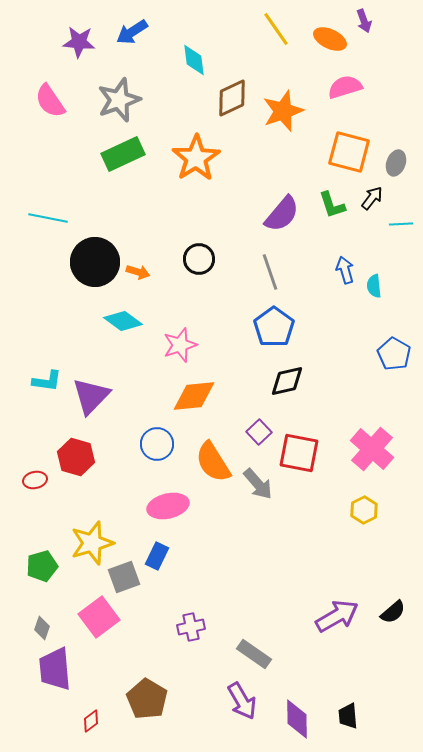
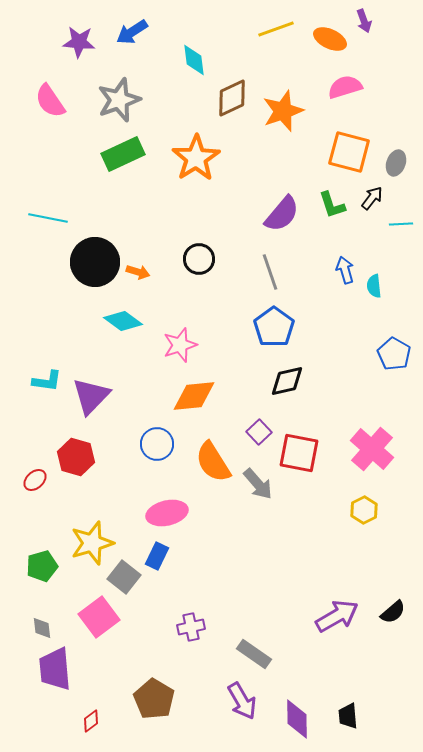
yellow line at (276, 29): rotated 75 degrees counterclockwise
red ellipse at (35, 480): rotated 30 degrees counterclockwise
pink ellipse at (168, 506): moved 1 px left, 7 px down
gray square at (124, 577): rotated 32 degrees counterclockwise
gray diamond at (42, 628): rotated 25 degrees counterclockwise
brown pentagon at (147, 699): moved 7 px right
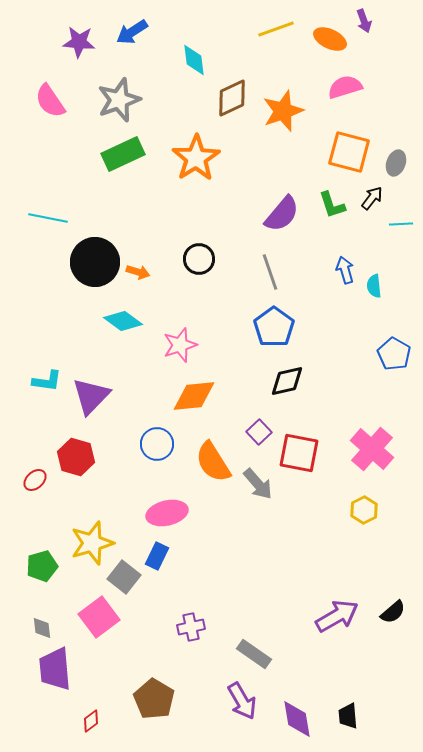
purple diamond at (297, 719): rotated 9 degrees counterclockwise
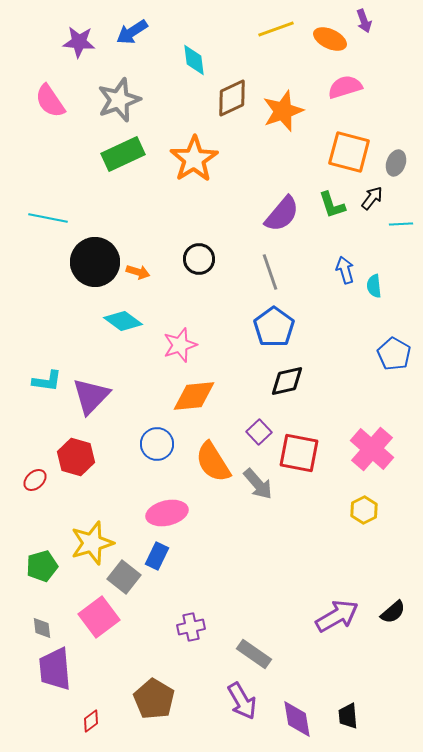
orange star at (196, 158): moved 2 px left, 1 px down
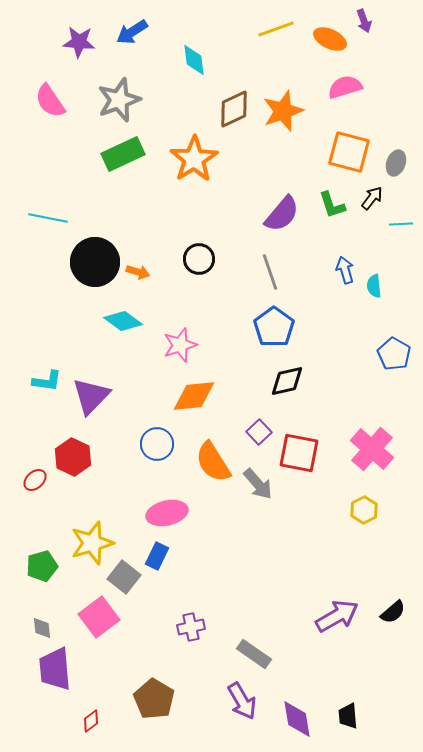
brown diamond at (232, 98): moved 2 px right, 11 px down
red hexagon at (76, 457): moved 3 px left; rotated 9 degrees clockwise
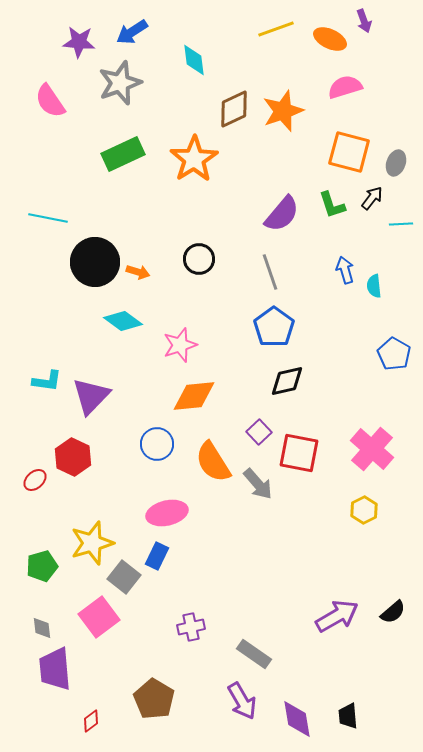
gray star at (119, 100): moved 1 px right, 17 px up
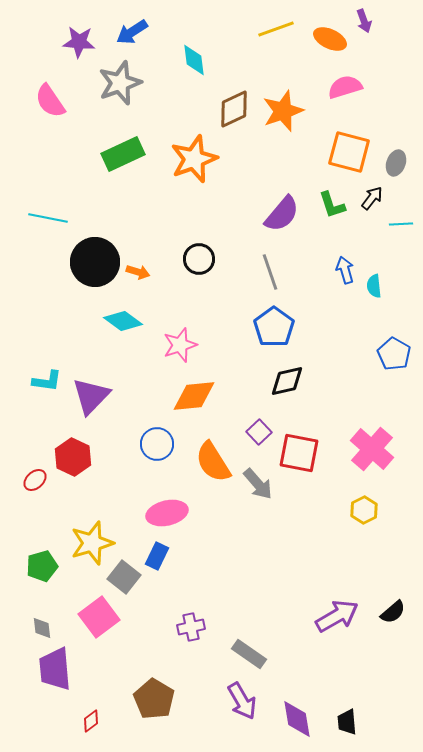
orange star at (194, 159): rotated 12 degrees clockwise
gray rectangle at (254, 654): moved 5 px left
black trapezoid at (348, 716): moved 1 px left, 6 px down
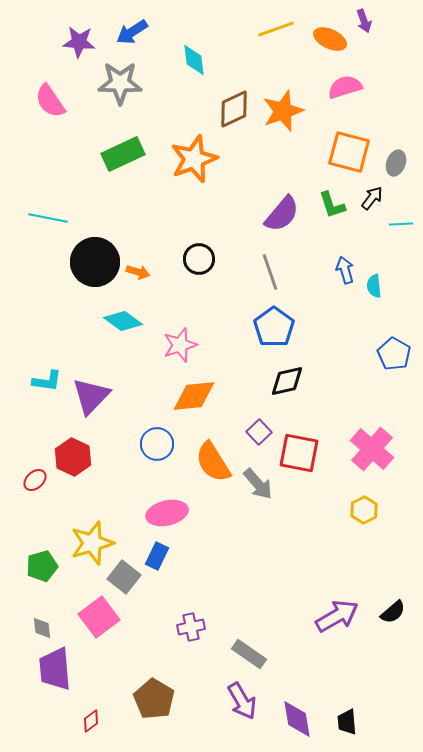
gray star at (120, 83): rotated 21 degrees clockwise
